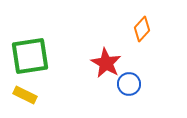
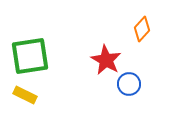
red star: moved 3 px up
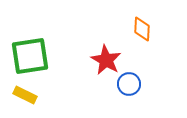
orange diamond: rotated 40 degrees counterclockwise
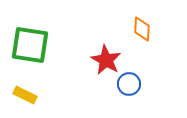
green square: moved 11 px up; rotated 18 degrees clockwise
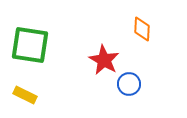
red star: moved 2 px left
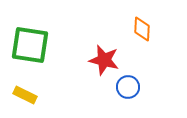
red star: rotated 16 degrees counterclockwise
blue circle: moved 1 px left, 3 px down
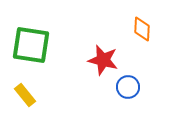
green square: moved 1 px right
red star: moved 1 px left
yellow rectangle: rotated 25 degrees clockwise
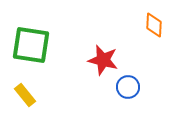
orange diamond: moved 12 px right, 4 px up
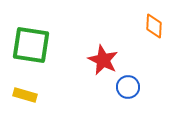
orange diamond: moved 1 px down
red star: rotated 12 degrees clockwise
yellow rectangle: rotated 35 degrees counterclockwise
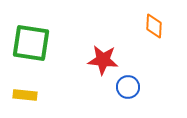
green square: moved 2 px up
red star: rotated 20 degrees counterclockwise
yellow rectangle: rotated 10 degrees counterclockwise
